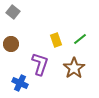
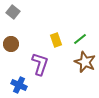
brown star: moved 11 px right, 6 px up; rotated 15 degrees counterclockwise
blue cross: moved 1 px left, 2 px down
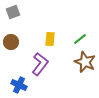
gray square: rotated 32 degrees clockwise
yellow rectangle: moved 6 px left, 1 px up; rotated 24 degrees clockwise
brown circle: moved 2 px up
purple L-shape: rotated 20 degrees clockwise
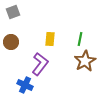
green line: rotated 40 degrees counterclockwise
brown star: moved 1 px up; rotated 20 degrees clockwise
blue cross: moved 6 px right
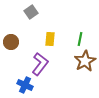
gray square: moved 18 px right; rotated 16 degrees counterclockwise
